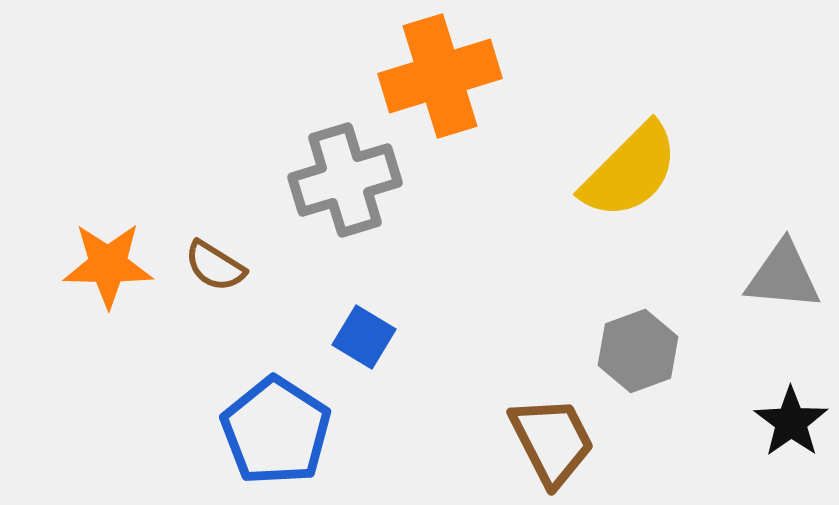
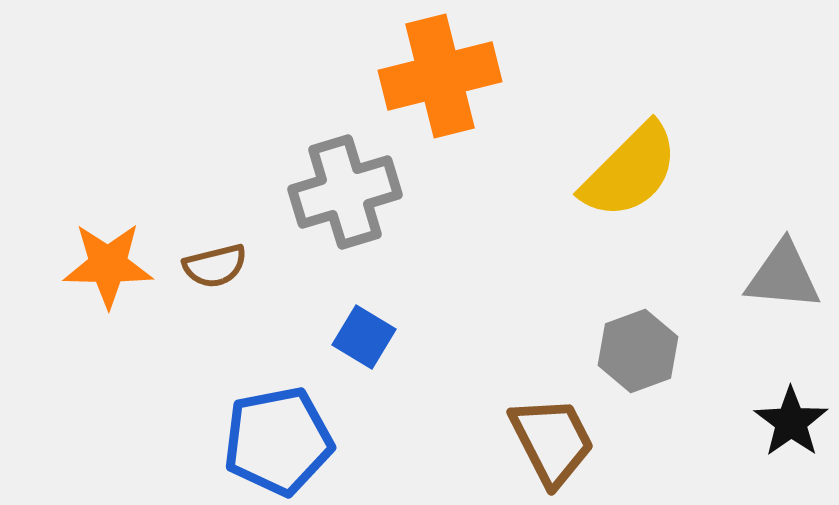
orange cross: rotated 3 degrees clockwise
gray cross: moved 12 px down
brown semicircle: rotated 46 degrees counterclockwise
blue pentagon: moved 2 px right, 10 px down; rotated 28 degrees clockwise
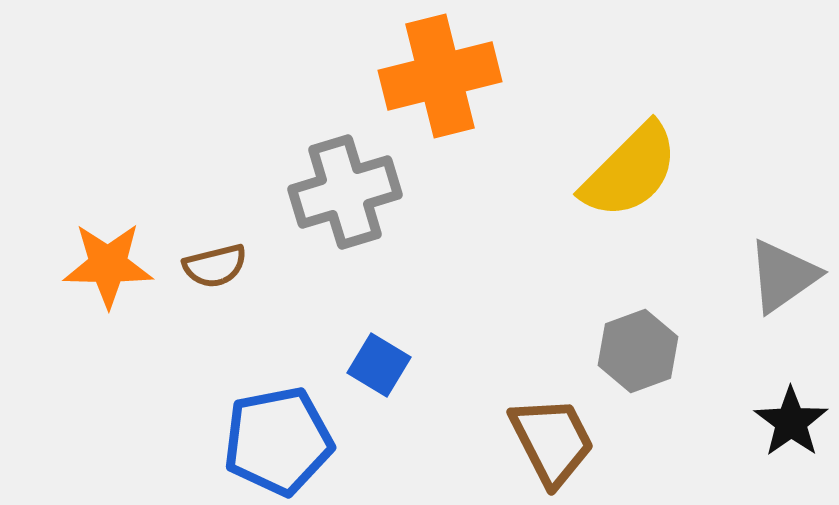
gray triangle: rotated 40 degrees counterclockwise
blue square: moved 15 px right, 28 px down
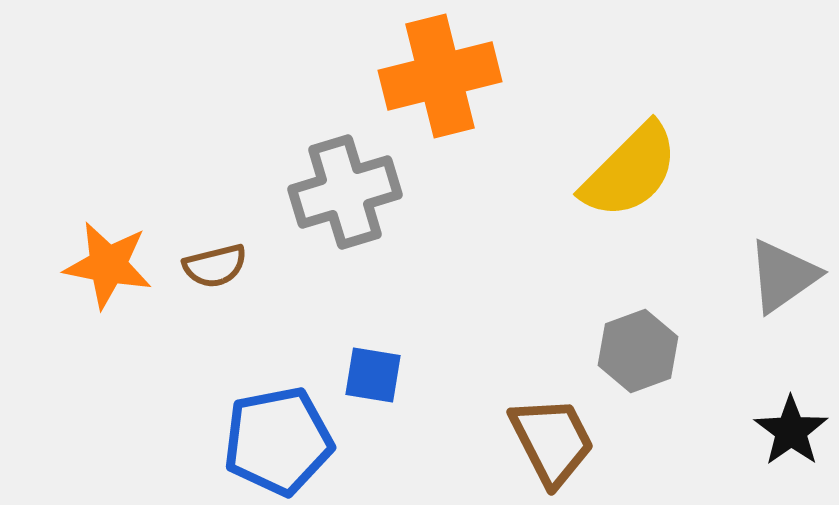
orange star: rotated 10 degrees clockwise
blue square: moved 6 px left, 10 px down; rotated 22 degrees counterclockwise
black star: moved 9 px down
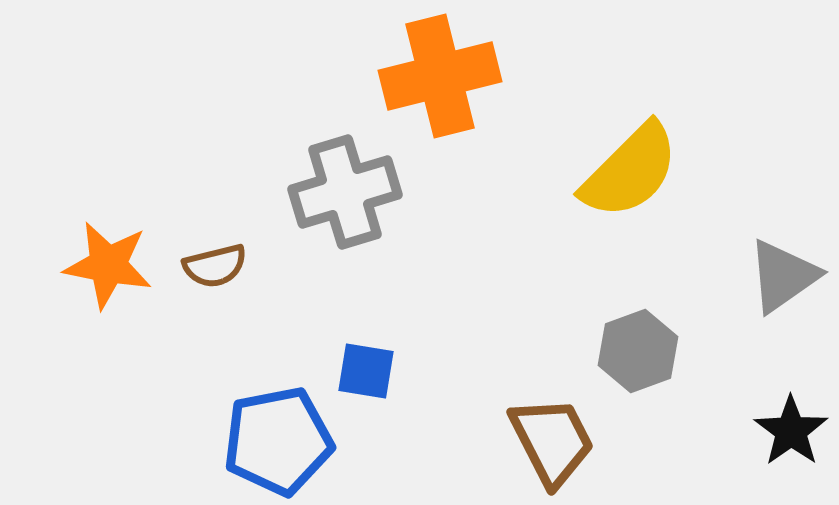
blue square: moved 7 px left, 4 px up
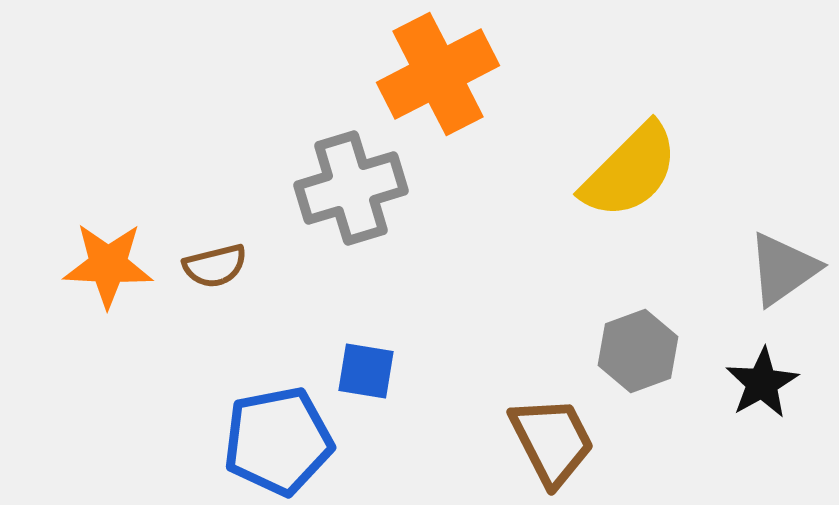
orange cross: moved 2 px left, 2 px up; rotated 13 degrees counterclockwise
gray cross: moved 6 px right, 4 px up
orange star: rotated 8 degrees counterclockwise
gray triangle: moved 7 px up
black star: moved 29 px left, 48 px up; rotated 6 degrees clockwise
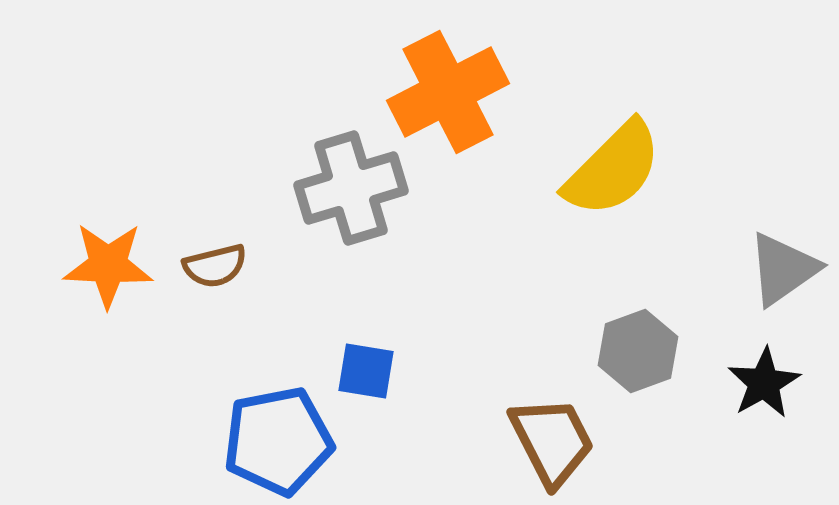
orange cross: moved 10 px right, 18 px down
yellow semicircle: moved 17 px left, 2 px up
black star: moved 2 px right
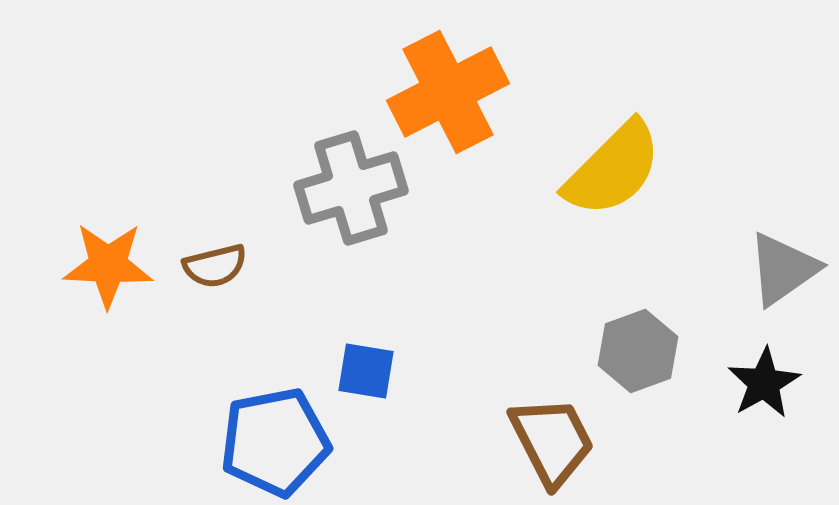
blue pentagon: moved 3 px left, 1 px down
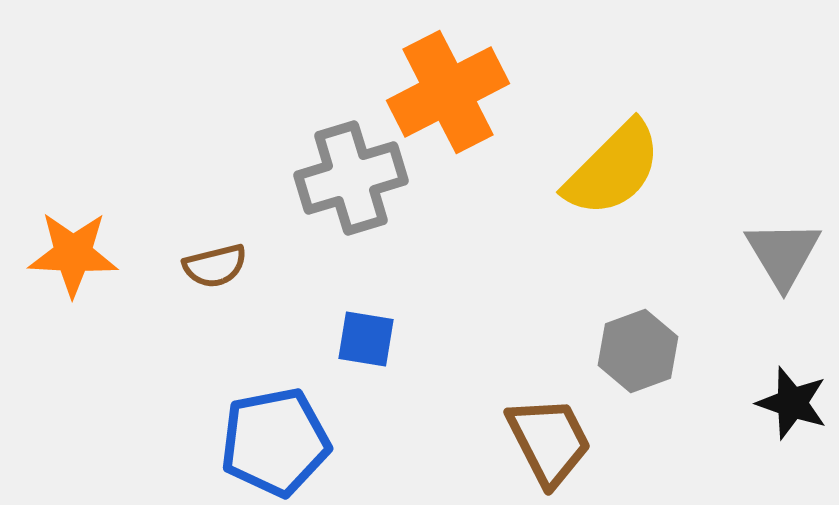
gray cross: moved 10 px up
orange star: moved 35 px left, 11 px up
gray triangle: moved 15 px up; rotated 26 degrees counterclockwise
blue square: moved 32 px up
black star: moved 28 px right, 20 px down; rotated 24 degrees counterclockwise
brown trapezoid: moved 3 px left
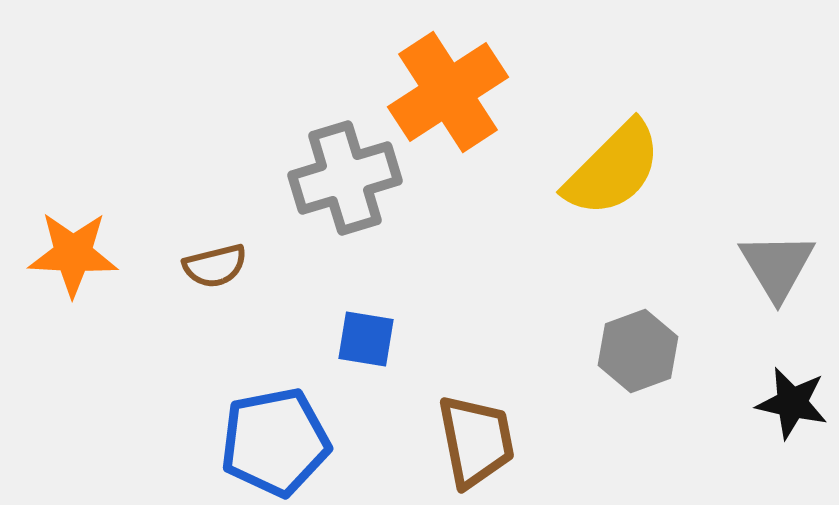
orange cross: rotated 6 degrees counterclockwise
gray cross: moved 6 px left
gray triangle: moved 6 px left, 12 px down
black star: rotated 6 degrees counterclockwise
brown trapezoid: moved 73 px left; rotated 16 degrees clockwise
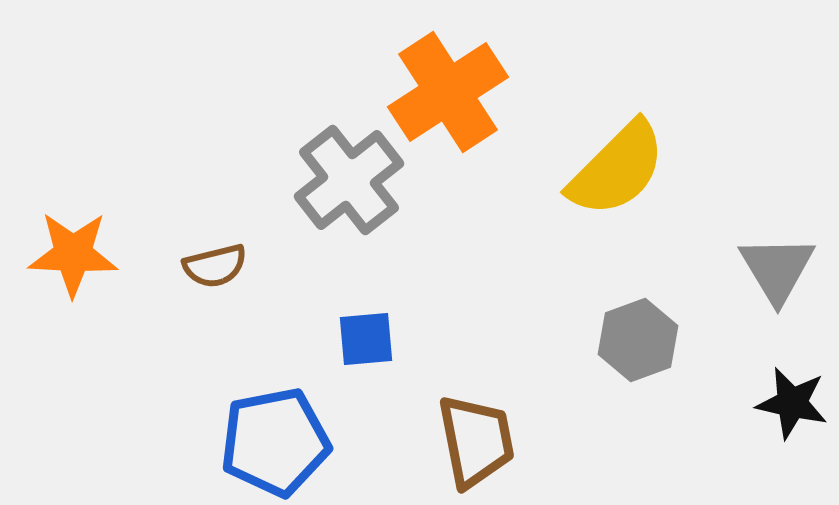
yellow semicircle: moved 4 px right
gray cross: moved 4 px right, 2 px down; rotated 21 degrees counterclockwise
gray triangle: moved 3 px down
blue square: rotated 14 degrees counterclockwise
gray hexagon: moved 11 px up
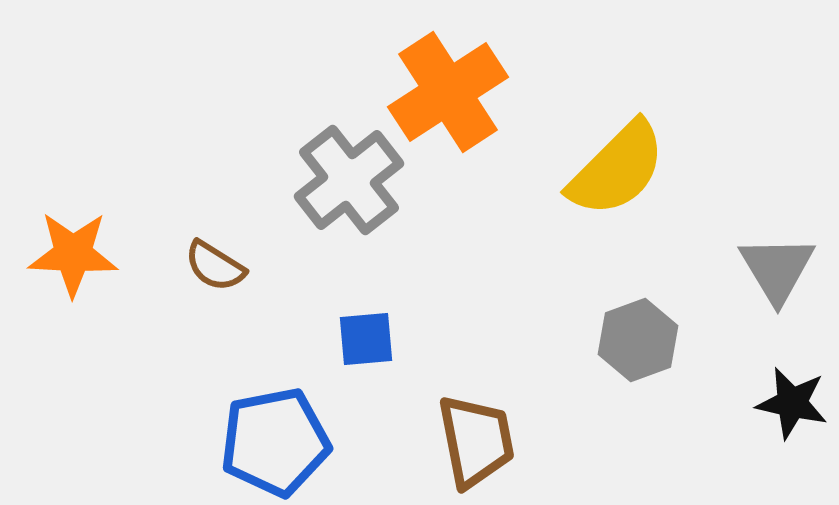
brown semicircle: rotated 46 degrees clockwise
